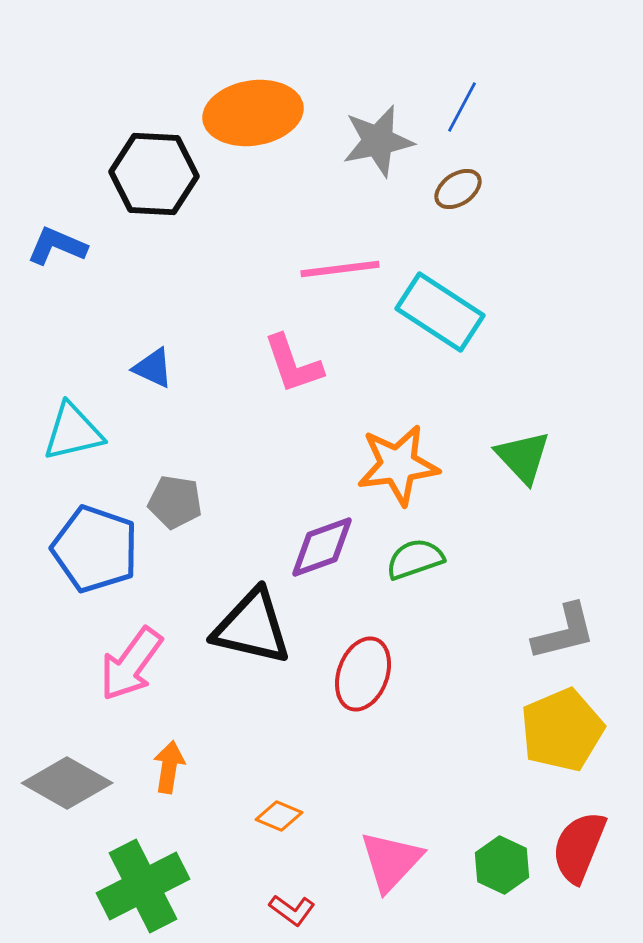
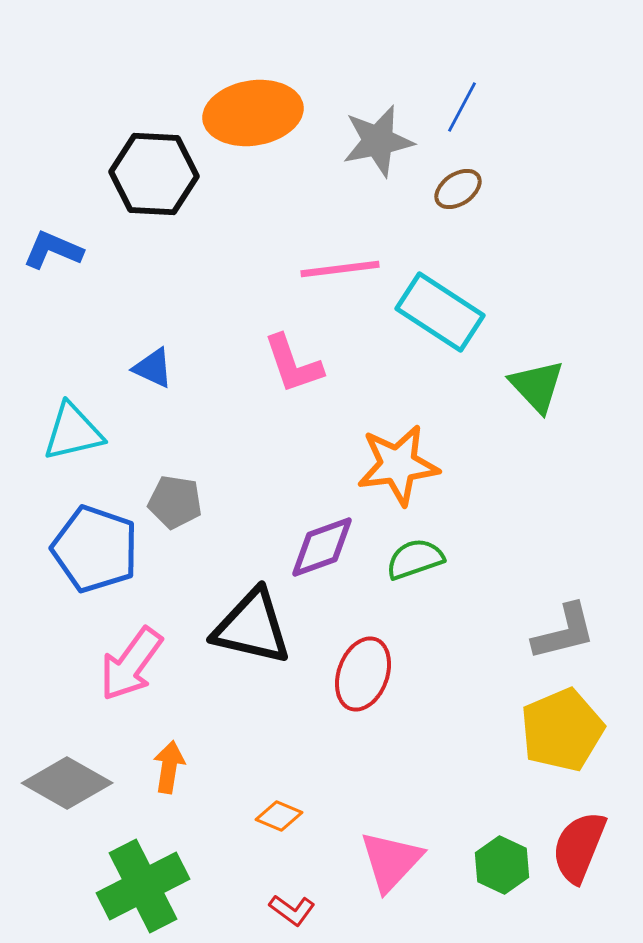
blue L-shape: moved 4 px left, 4 px down
green triangle: moved 14 px right, 71 px up
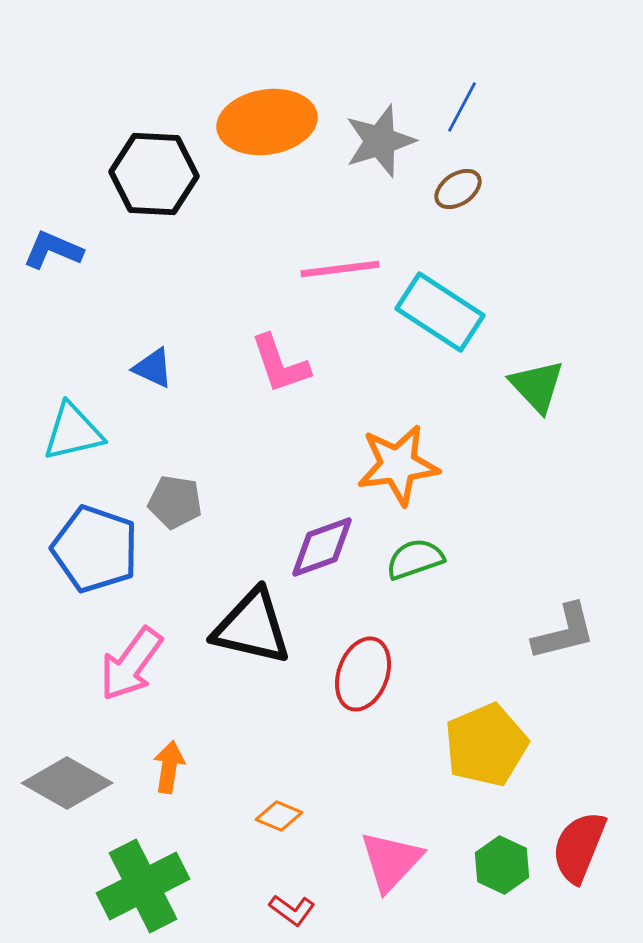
orange ellipse: moved 14 px right, 9 px down
gray star: moved 2 px right; rotated 6 degrees counterclockwise
pink L-shape: moved 13 px left
yellow pentagon: moved 76 px left, 15 px down
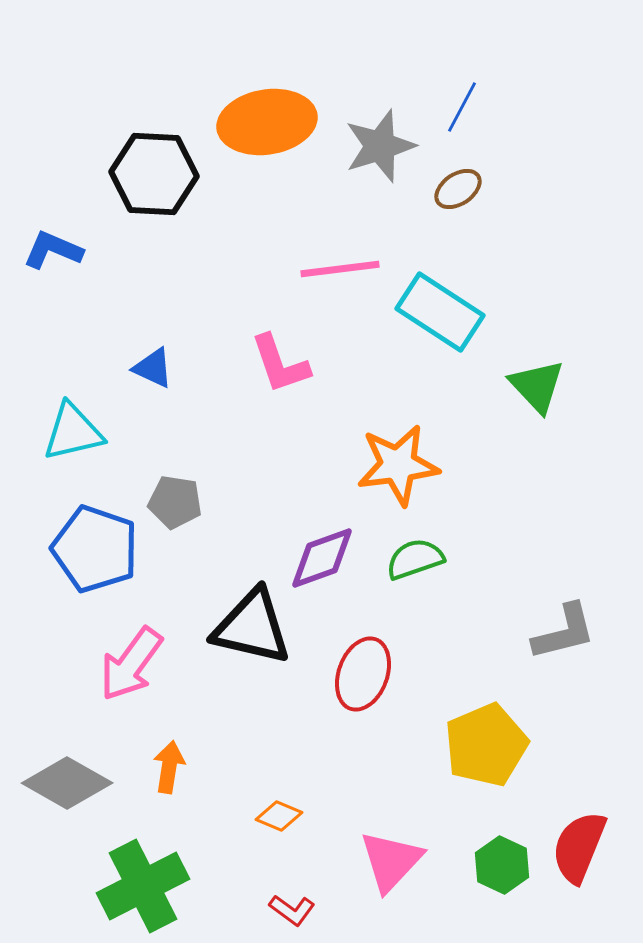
gray star: moved 5 px down
purple diamond: moved 11 px down
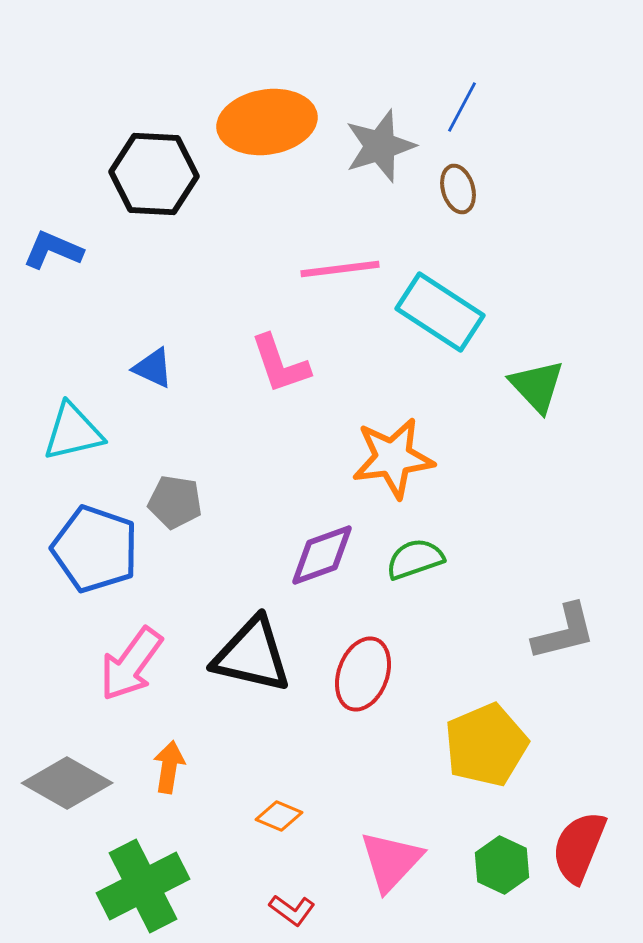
brown ellipse: rotated 72 degrees counterclockwise
orange star: moved 5 px left, 7 px up
purple diamond: moved 3 px up
black triangle: moved 28 px down
